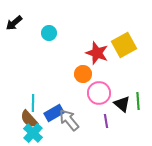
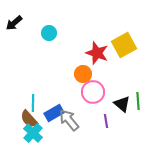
pink circle: moved 6 px left, 1 px up
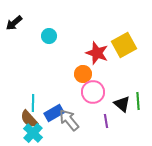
cyan circle: moved 3 px down
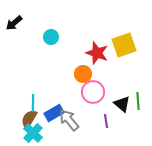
cyan circle: moved 2 px right, 1 px down
yellow square: rotated 10 degrees clockwise
brown semicircle: rotated 72 degrees clockwise
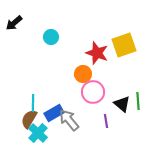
cyan cross: moved 5 px right
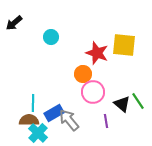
yellow square: rotated 25 degrees clockwise
green line: rotated 30 degrees counterclockwise
brown semicircle: moved 1 px down; rotated 60 degrees clockwise
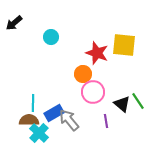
cyan cross: moved 1 px right
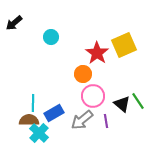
yellow square: rotated 30 degrees counterclockwise
red star: rotated 15 degrees clockwise
pink circle: moved 4 px down
gray arrow: moved 13 px right; rotated 90 degrees counterclockwise
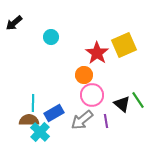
orange circle: moved 1 px right, 1 px down
pink circle: moved 1 px left, 1 px up
green line: moved 1 px up
cyan cross: moved 1 px right, 1 px up
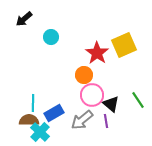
black arrow: moved 10 px right, 4 px up
black triangle: moved 11 px left
